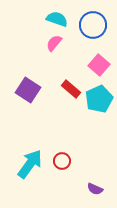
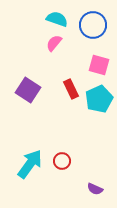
pink square: rotated 25 degrees counterclockwise
red rectangle: rotated 24 degrees clockwise
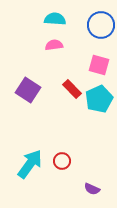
cyan semicircle: moved 2 px left; rotated 15 degrees counterclockwise
blue circle: moved 8 px right
pink semicircle: moved 2 px down; rotated 42 degrees clockwise
red rectangle: moved 1 px right; rotated 18 degrees counterclockwise
purple semicircle: moved 3 px left
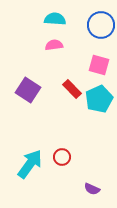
red circle: moved 4 px up
